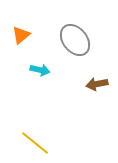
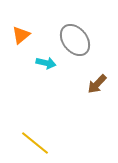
cyan arrow: moved 6 px right, 7 px up
brown arrow: rotated 35 degrees counterclockwise
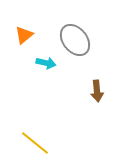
orange triangle: moved 3 px right
brown arrow: moved 7 px down; rotated 50 degrees counterclockwise
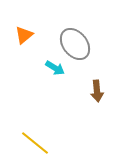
gray ellipse: moved 4 px down
cyan arrow: moved 9 px right, 5 px down; rotated 18 degrees clockwise
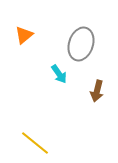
gray ellipse: moved 6 px right; rotated 56 degrees clockwise
cyan arrow: moved 4 px right, 6 px down; rotated 24 degrees clockwise
brown arrow: rotated 20 degrees clockwise
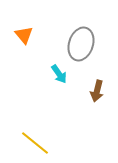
orange triangle: rotated 30 degrees counterclockwise
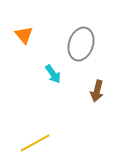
cyan arrow: moved 6 px left
yellow line: rotated 68 degrees counterclockwise
